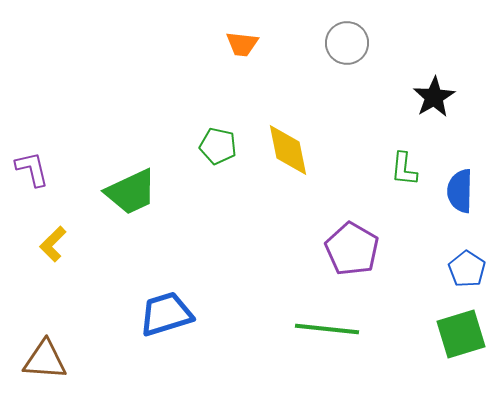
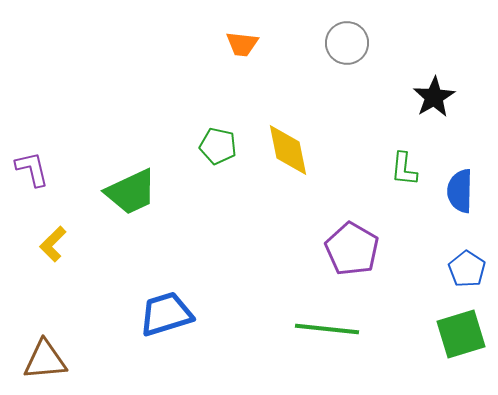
brown triangle: rotated 9 degrees counterclockwise
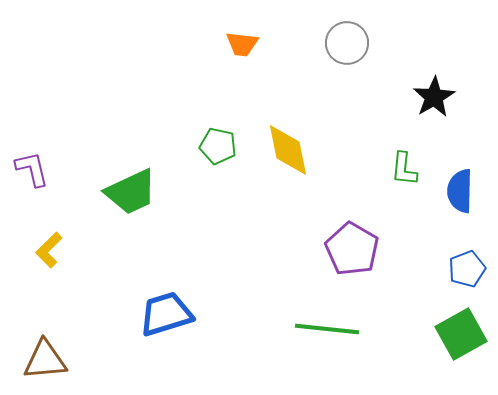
yellow L-shape: moved 4 px left, 6 px down
blue pentagon: rotated 18 degrees clockwise
green square: rotated 12 degrees counterclockwise
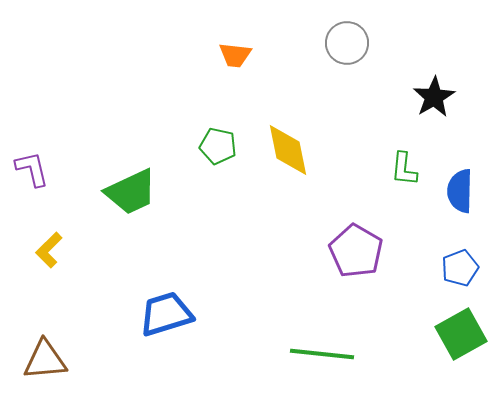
orange trapezoid: moved 7 px left, 11 px down
purple pentagon: moved 4 px right, 2 px down
blue pentagon: moved 7 px left, 1 px up
green line: moved 5 px left, 25 px down
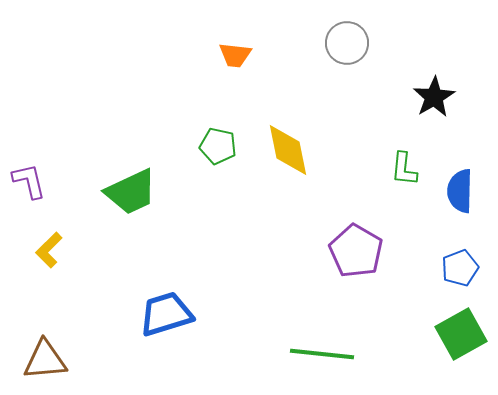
purple L-shape: moved 3 px left, 12 px down
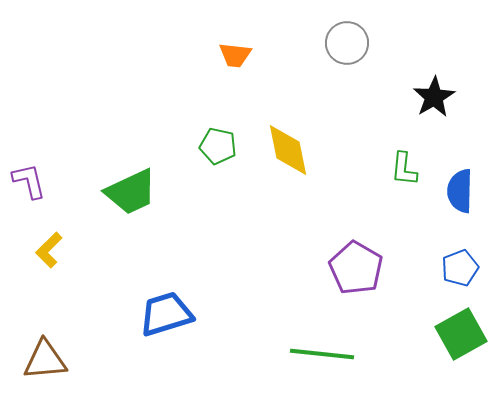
purple pentagon: moved 17 px down
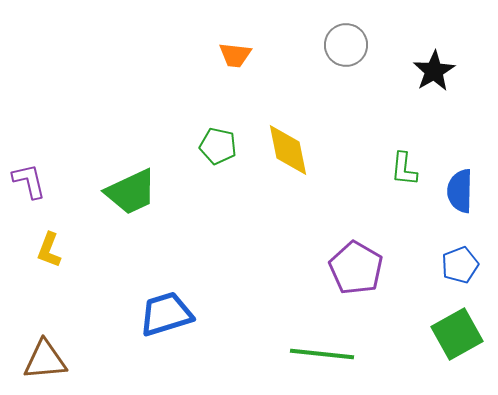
gray circle: moved 1 px left, 2 px down
black star: moved 26 px up
yellow L-shape: rotated 24 degrees counterclockwise
blue pentagon: moved 3 px up
green square: moved 4 px left
